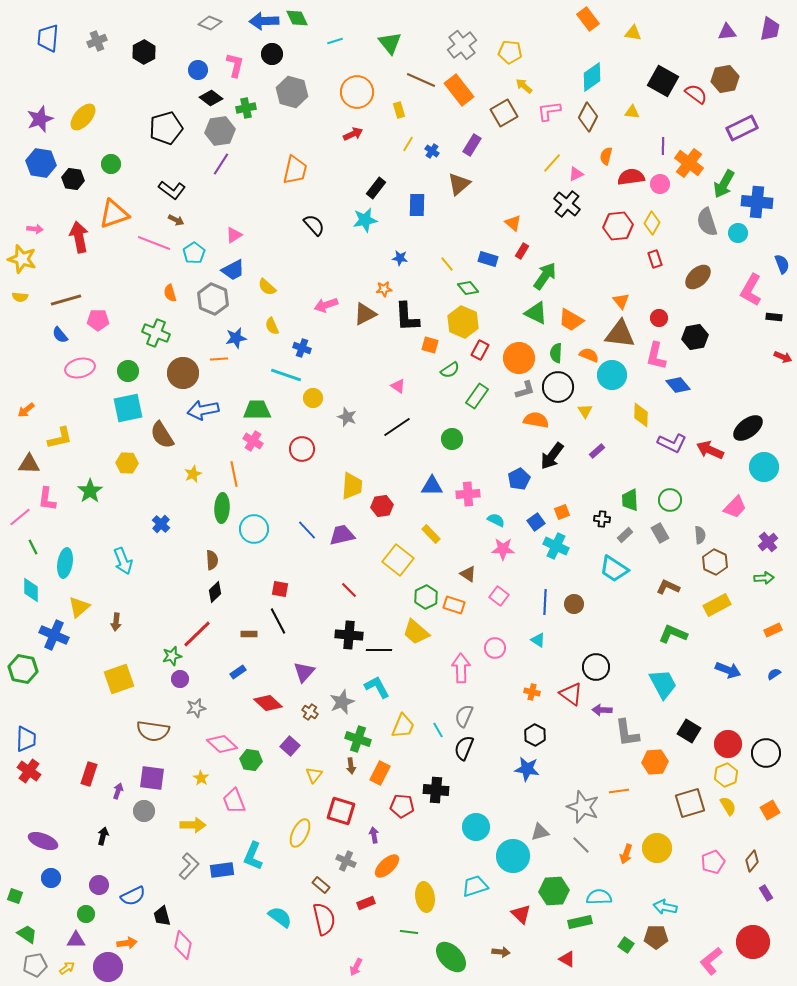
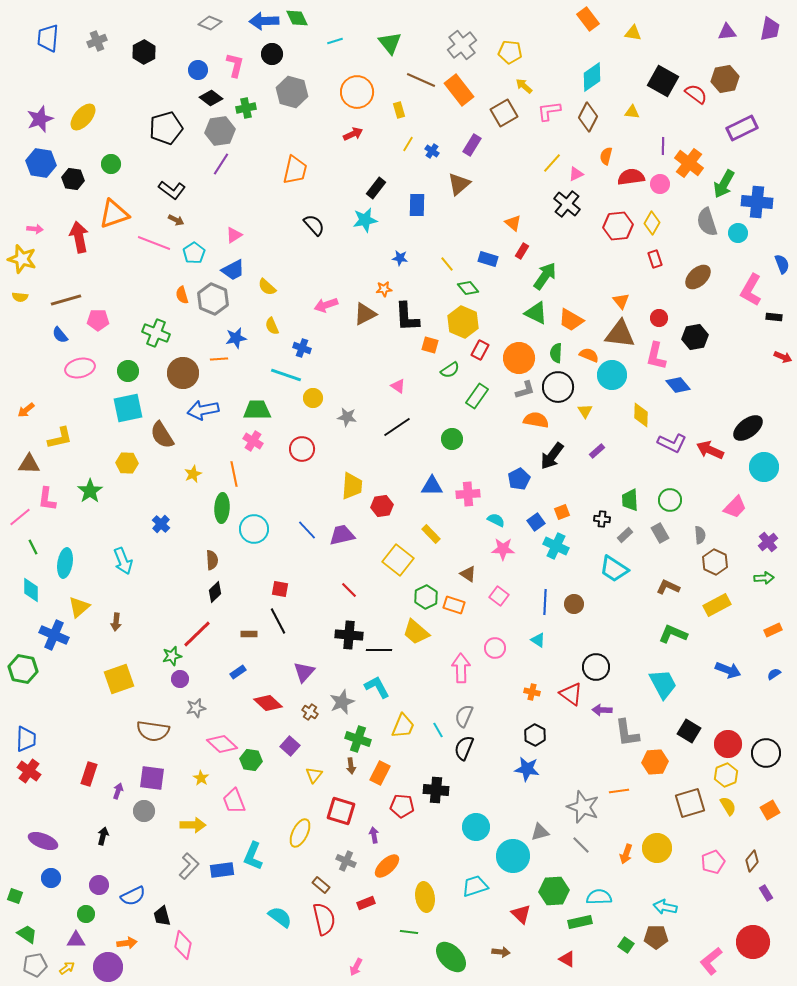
orange semicircle at (170, 293): moved 12 px right, 2 px down
gray star at (347, 417): rotated 12 degrees counterclockwise
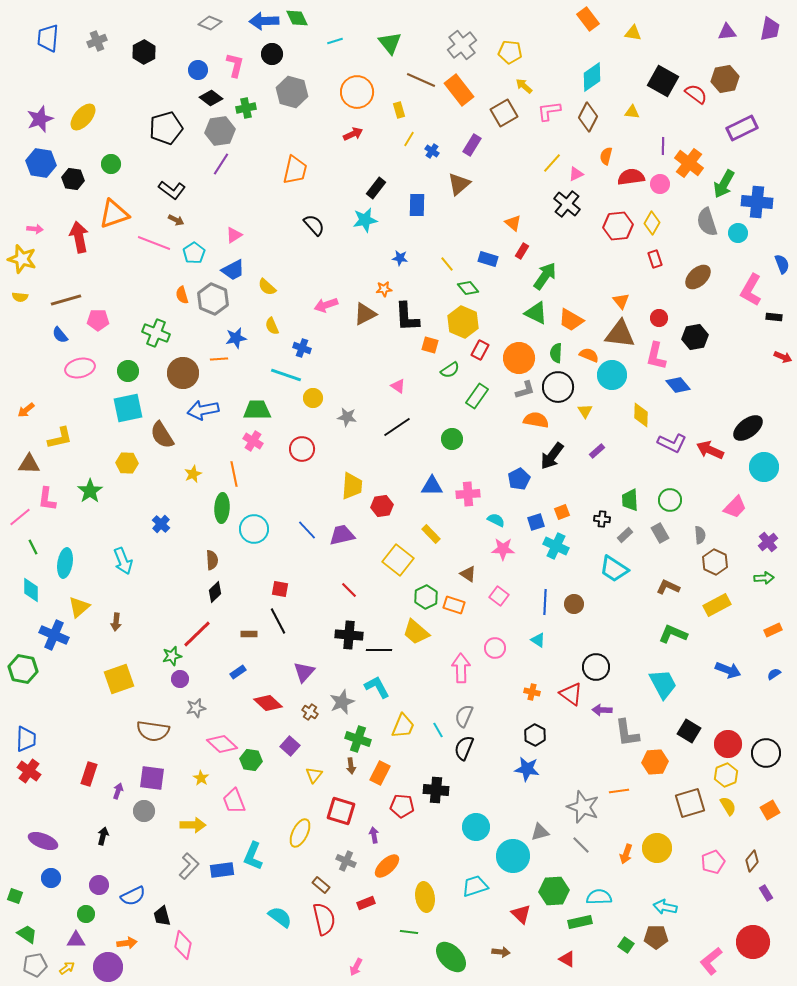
yellow line at (408, 144): moved 1 px right, 5 px up
blue square at (536, 522): rotated 18 degrees clockwise
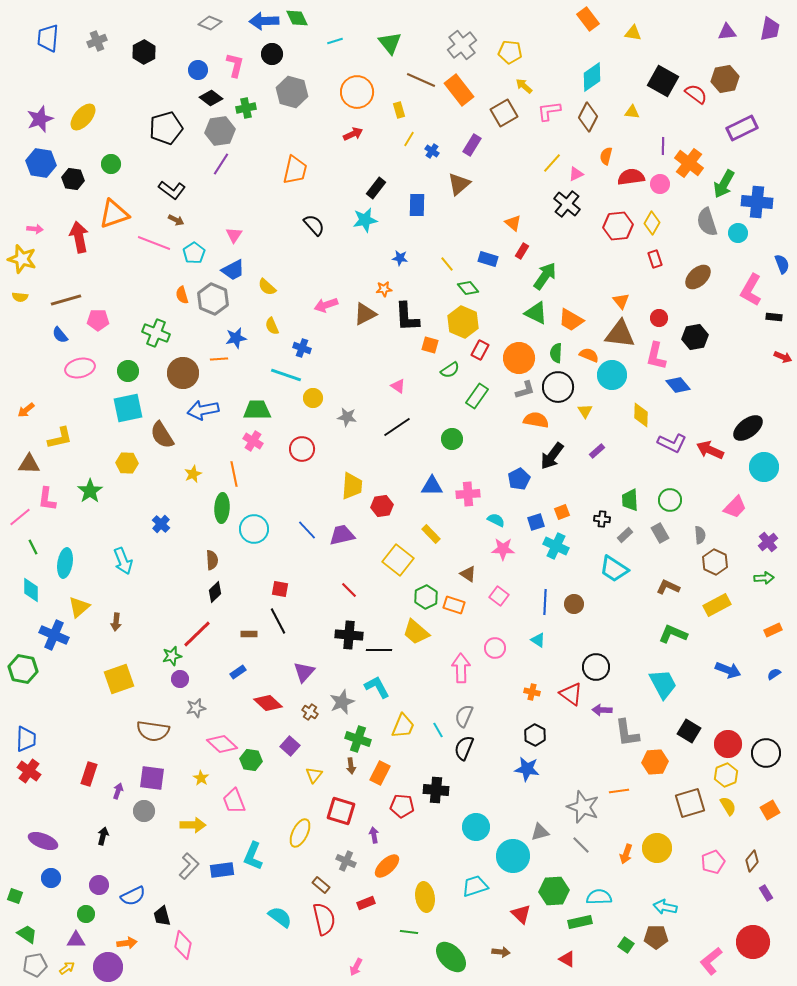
pink triangle at (234, 235): rotated 24 degrees counterclockwise
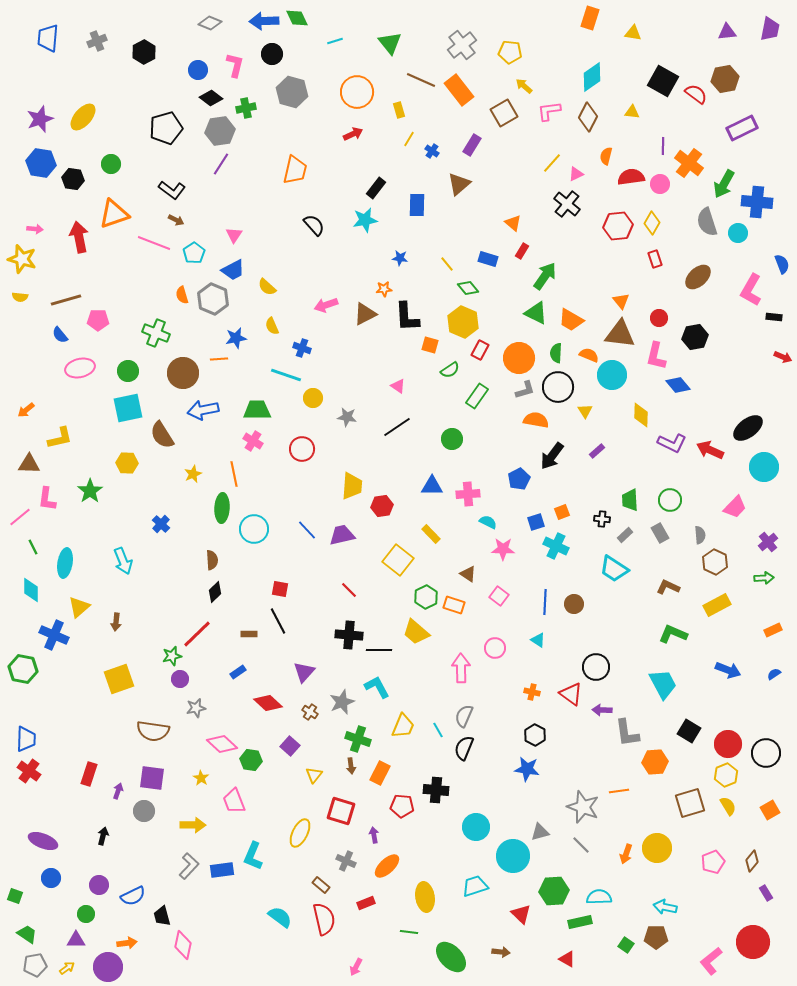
orange rectangle at (588, 19): moved 2 px right, 1 px up; rotated 55 degrees clockwise
cyan semicircle at (496, 520): moved 8 px left, 2 px down
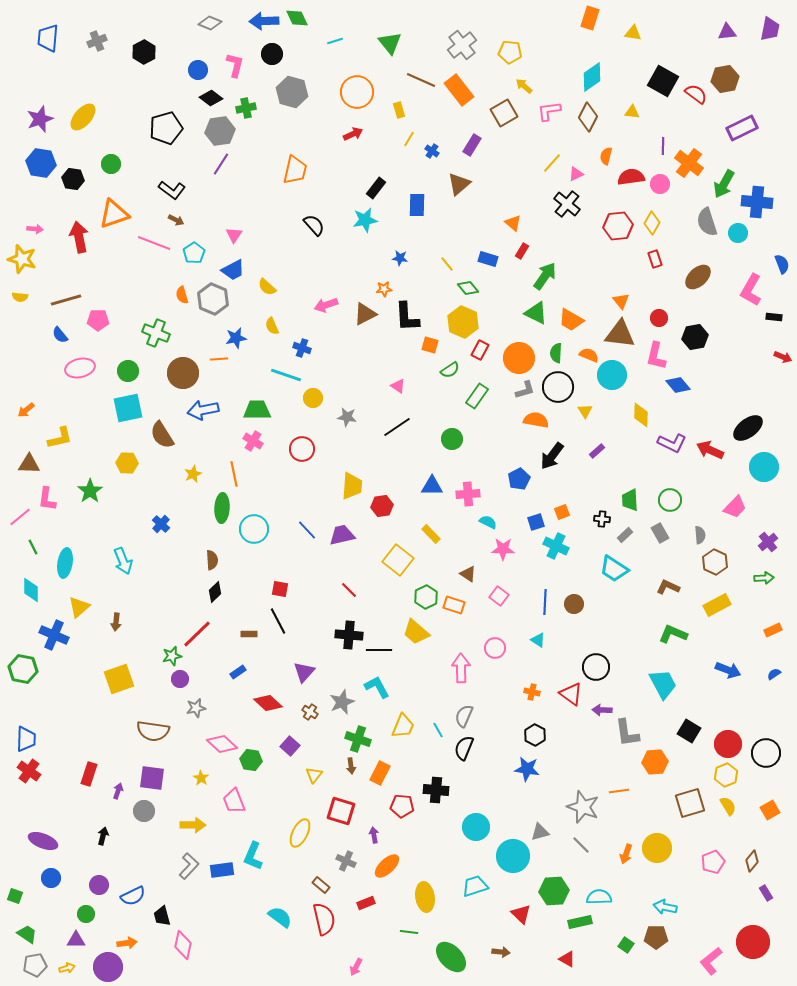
yellow arrow at (67, 968): rotated 21 degrees clockwise
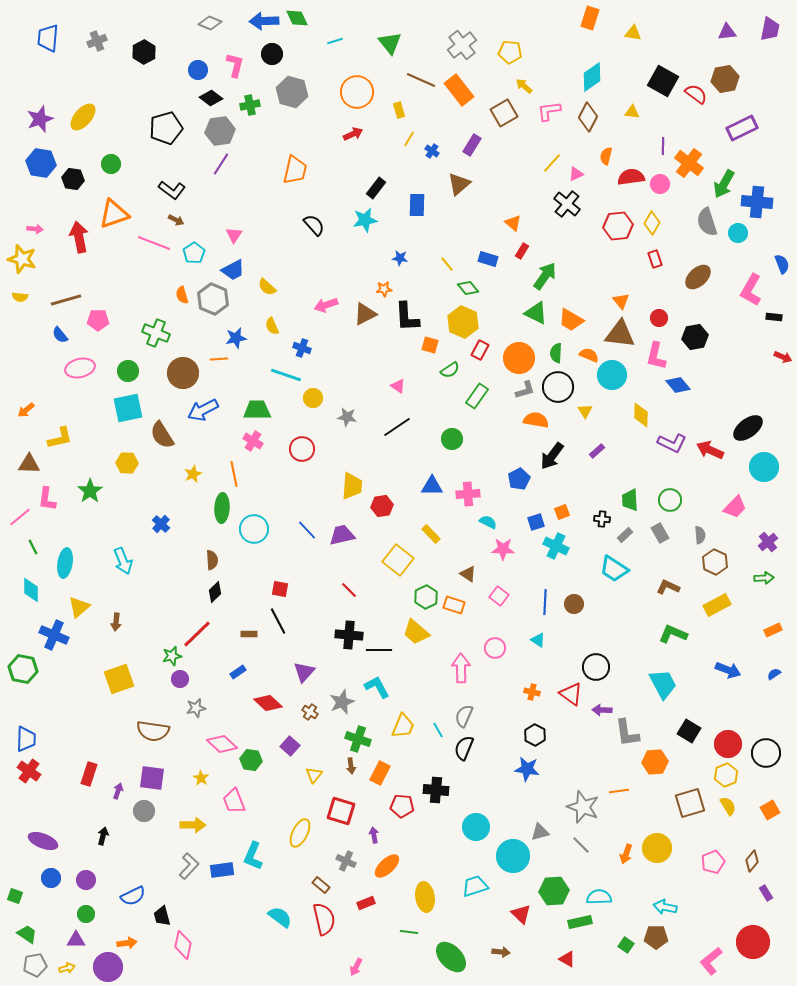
green cross at (246, 108): moved 4 px right, 3 px up
blue arrow at (203, 410): rotated 16 degrees counterclockwise
purple circle at (99, 885): moved 13 px left, 5 px up
